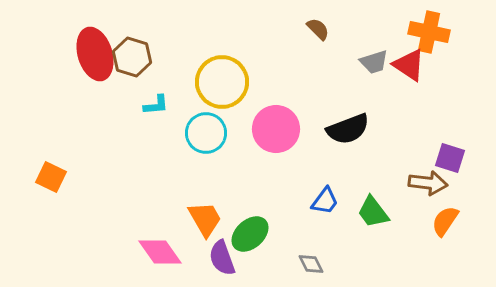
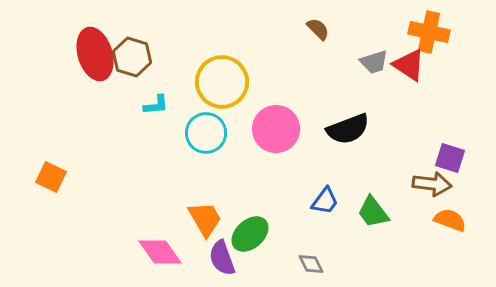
brown arrow: moved 4 px right, 1 px down
orange semicircle: moved 5 px right, 1 px up; rotated 76 degrees clockwise
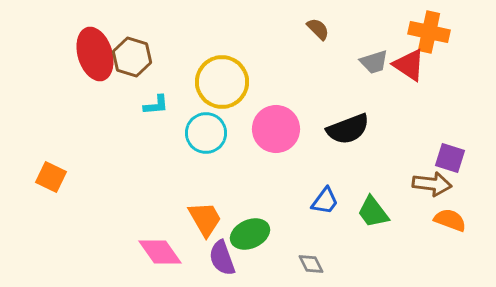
green ellipse: rotated 18 degrees clockwise
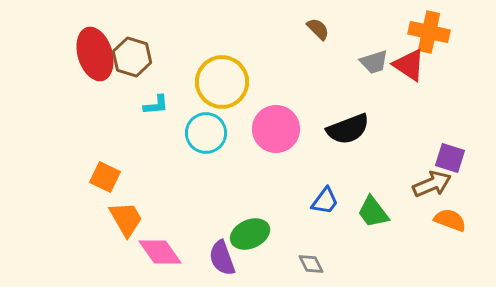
orange square: moved 54 px right
brown arrow: rotated 30 degrees counterclockwise
orange trapezoid: moved 79 px left
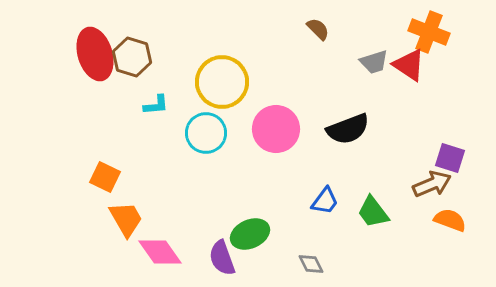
orange cross: rotated 9 degrees clockwise
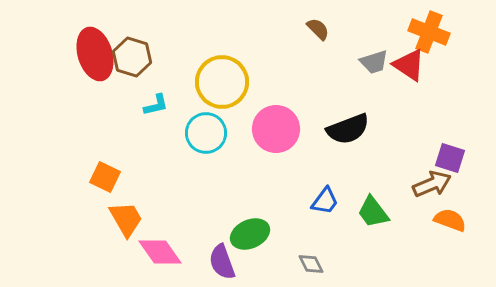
cyan L-shape: rotated 8 degrees counterclockwise
purple semicircle: moved 4 px down
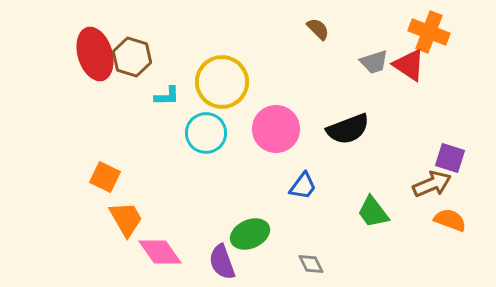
cyan L-shape: moved 11 px right, 9 px up; rotated 12 degrees clockwise
blue trapezoid: moved 22 px left, 15 px up
